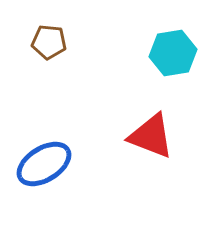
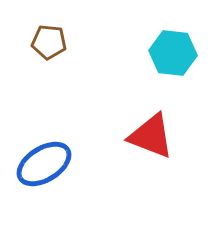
cyan hexagon: rotated 15 degrees clockwise
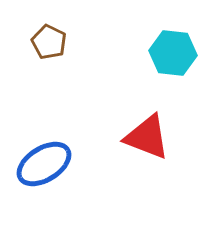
brown pentagon: rotated 20 degrees clockwise
red triangle: moved 4 px left, 1 px down
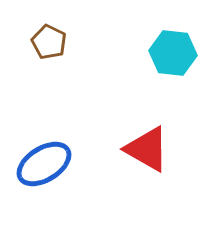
red triangle: moved 12 px down; rotated 9 degrees clockwise
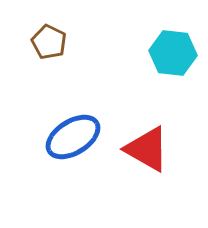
blue ellipse: moved 29 px right, 27 px up
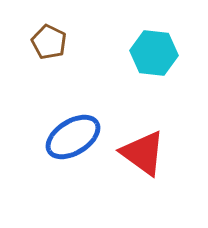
cyan hexagon: moved 19 px left
red triangle: moved 4 px left, 4 px down; rotated 6 degrees clockwise
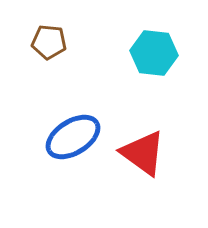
brown pentagon: rotated 20 degrees counterclockwise
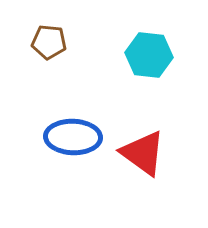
cyan hexagon: moved 5 px left, 2 px down
blue ellipse: rotated 34 degrees clockwise
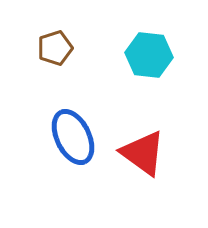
brown pentagon: moved 6 px right, 6 px down; rotated 24 degrees counterclockwise
blue ellipse: rotated 62 degrees clockwise
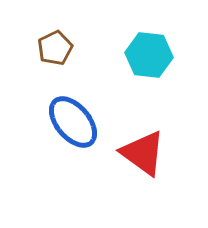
brown pentagon: rotated 8 degrees counterclockwise
blue ellipse: moved 15 px up; rotated 14 degrees counterclockwise
